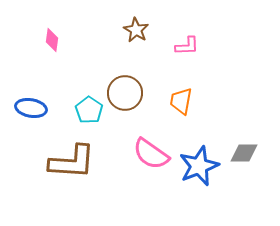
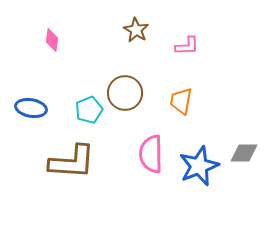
cyan pentagon: rotated 16 degrees clockwise
pink semicircle: rotated 54 degrees clockwise
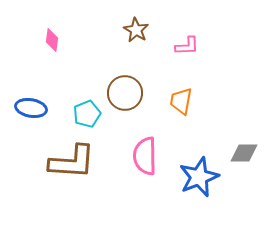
cyan pentagon: moved 2 px left, 4 px down
pink semicircle: moved 6 px left, 2 px down
blue star: moved 11 px down
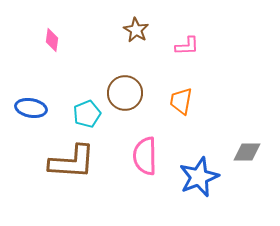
gray diamond: moved 3 px right, 1 px up
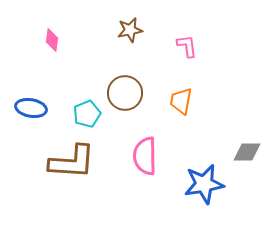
brown star: moved 6 px left; rotated 30 degrees clockwise
pink L-shape: rotated 95 degrees counterclockwise
blue star: moved 5 px right, 7 px down; rotated 12 degrees clockwise
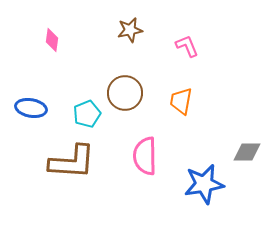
pink L-shape: rotated 15 degrees counterclockwise
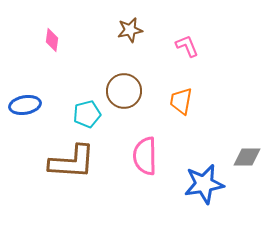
brown circle: moved 1 px left, 2 px up
blue ellipse: moved 6 px left, 3 px up; rotated 20 degrees counterclockwise
cyan pentagon: rotated 8 degrees clockwise
gray diamond: moved 5 px down
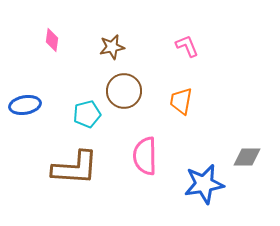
brown star: moved 18 px left, 17 px down
brown L-shape: moved 3 px right, 6 px down
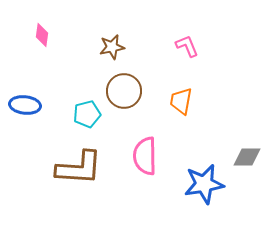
pink diamond: moved 10 px left, 5 px up
blue ellipse: rotated 16 degrees clockwise
brown L-shape: moved 4 px right
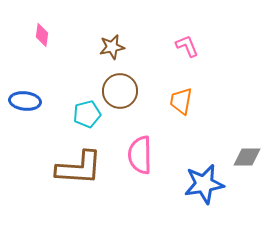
brown circle: moved 4 px left
blue ellipse: moved 4 px up
pink semicircle: moved 5 px left, 1 px up
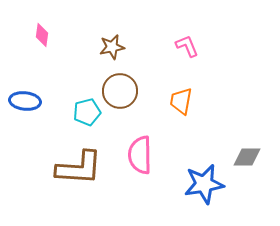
cyan pentagon: moved 2 px up
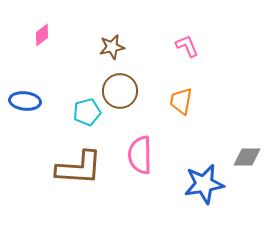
pink diamond: rotated 45 degrees clockwise
